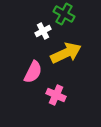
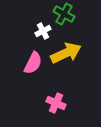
pink semicircle: moved 9 px up
pink cross: moved 8 px down
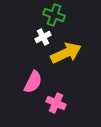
green cross: moved 10 px left, 1 px down; rotated 10 degrees counterclockwise
white cross: moved 6 px down
pink semicircle: moved 19 px down
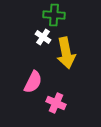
green cross: rotated 15 degrees counterclockwise
white cross: rotated 28 degrees counterclockwise
yellow arrow: rotated 104 degrees clockwise
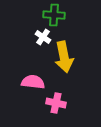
yellow arrow: moved 2 px left, 4 px down
pink semicircle: rotated 110 degrees counterclockwise
pink cross: rotated 12 degrees counterclockwise
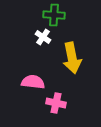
yellow arrow: moved 8 px right, 1 px down
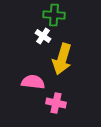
white cross: moved 1 px up
yellow arrow: moved 10 px left, 1 px down; rotated 28 degrees clockwise
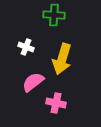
white cross: moved 17 px left, 11 px down; rotated 14 degrees counterclockwise
pink semicircle: rotated 45 degrees counterclockwise
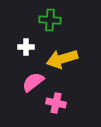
green cross: moved 4 px left, 5 px down
white cross: rotated 21 degrees counterclockwise
yellow arrow: rotated 56 degrees clockwise
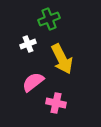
green cross: moved 1 px left, 1 px up; rotated 25 degrees counterclockwise
white cross: moved 2 px right, 3 px up; rotated 21 degrees counterclockwise
yellow arrow: rotated 100 degrees counterclockwise
